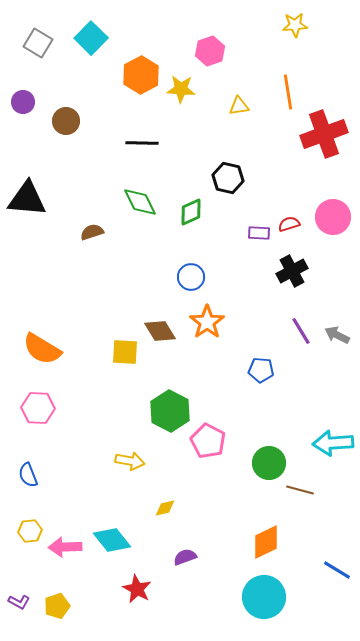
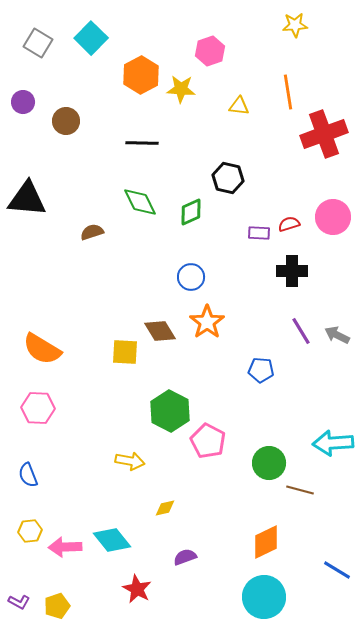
yellow triangle at (239, 106): rotated 15 degrees clockwise
black cross at (292, 271): rotated 28 degrees clockwise
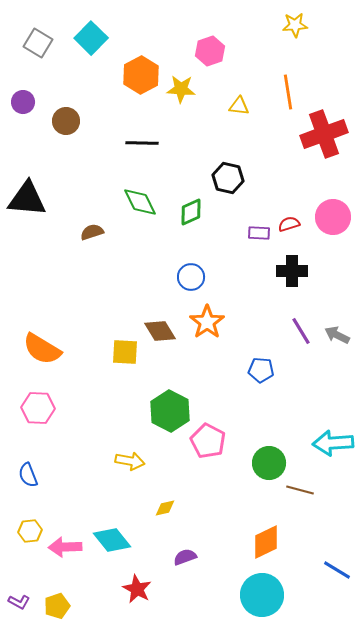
cyan circle at (264, 597): moved 2 px left, 2 px up
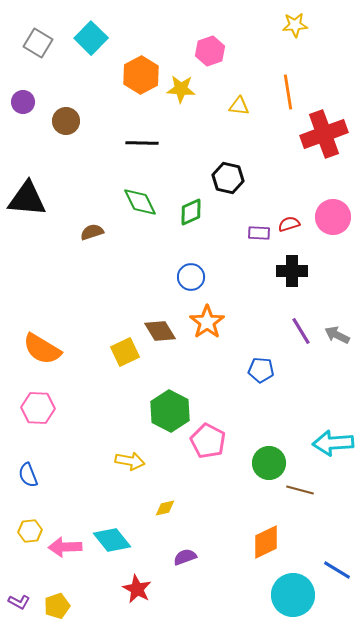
yellow square at (125, 352): rotated 28 degrees counterclockwise
cyan circle at (262, 595): moved 31 px right
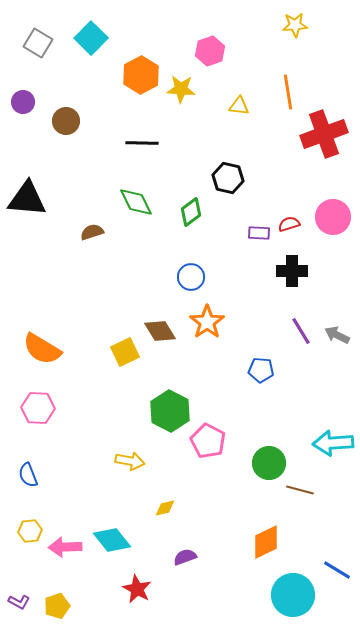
green diamond at (140, 202): moved 4 px left
green diamond at (191, 212): rotated 12 degrees counterclockwise
